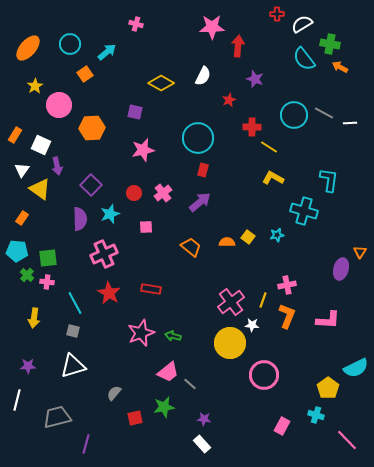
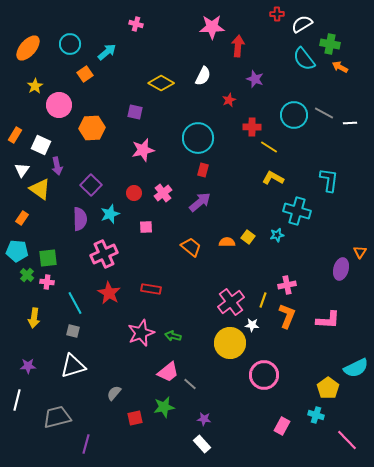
cyan cross at (304, 211): moved 7 px left
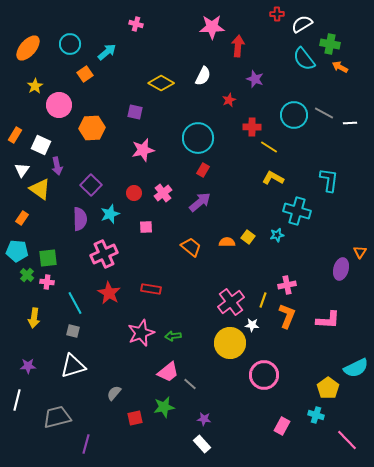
red rectangle at (203, 170): rotated 16 degrees clockwise
green arrow at (173, 336): rotated 21 degrees counterclockwise
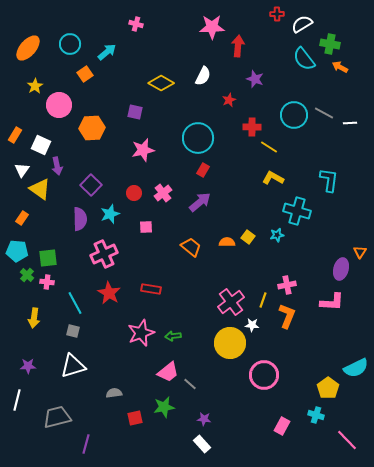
pink L-shape at (328, 320): moved 4 px right, 18 px up
gray semicircle at (114, 393): rotated 42 degrees clockwise
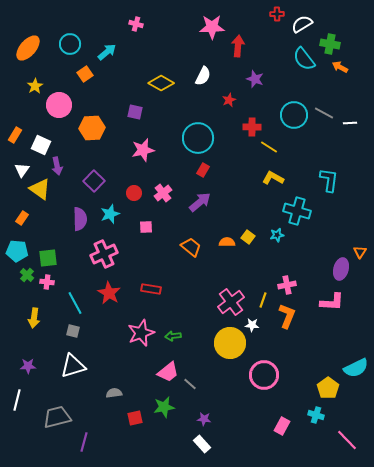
purple square at (91, 185): moved 3 px right, 4 px up
purple line at (86, 444): moved 2 px left, 2 px up
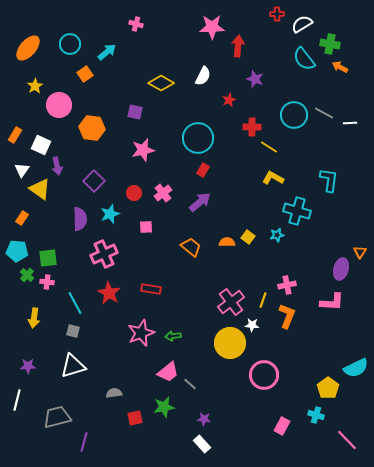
orange hexagon at (92, 128): rotated 10 degrees clockwise
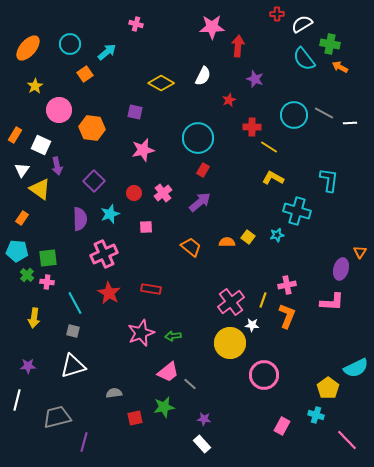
pink circle at (59, 105): moved 5 px down
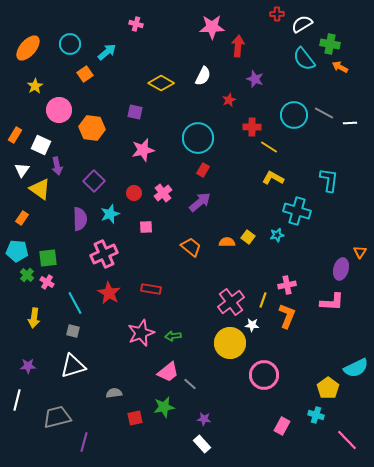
pink cross at (47, 282): rotated 24 degrees clockwise
